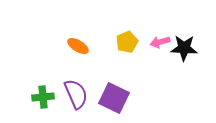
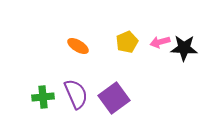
purple square: rotated 28 degrees clockwise
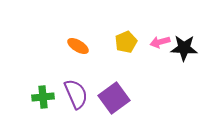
yellow pentagon: moved 1 px left
